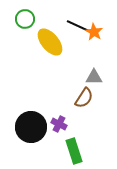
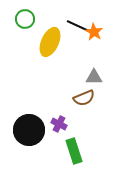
yellow ellipse: rotated 64 degrees clockwise
brown semicircle: rotated 35 degrees clockwise
black circle: moved 2 px left, 3 px down
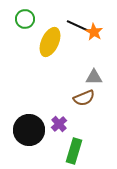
purple cross: rotated 21 degrees clockwise
green rectangle: rotated 35 degrees clockwise
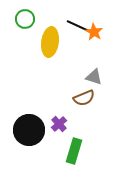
yellow ellipse: rotated 16 degrees counterclockwise
gray triangle: rotated 18 degrees clockwise
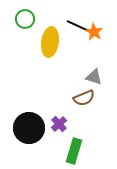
black circle: moved 2 px up
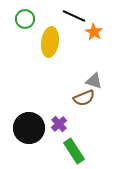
black line: moved 4 px left, 10 px up
gray triangle: moved 4 px down
green rectangle: rotated 50 degrees counterclockwise
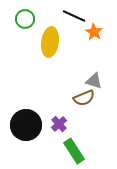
black circle: moved 3 px left, 3 px up
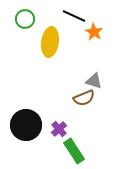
purple cross: moved 5 px down
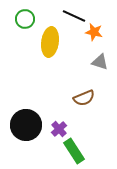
orange star: rotated 18 degrees counterclockwise
gray triangle: moved 6 px right, 19 px up
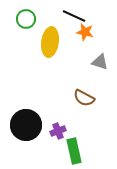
green circle: moved 1 px right
orange star: moved 9 px left
brown semicircle: rotated 50 degrees clockwise
purple cross: moved 1 px left, 2 px down; rotated 21 degrees clockwise
green rectangle: rotated 20 degrees clockwise
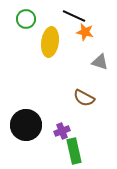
purple cross: moved 4 px right
